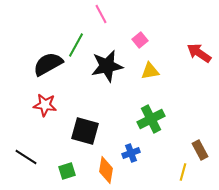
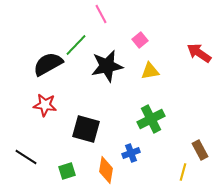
green line: rotated 15 degrees clockwise
black square: moved 1 px right, 2 px up
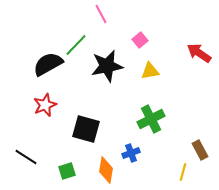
red star: rotated 30 degrees counterclockwise
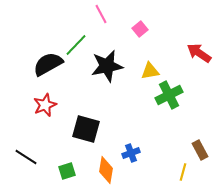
pink square: moved 11 px up
green cross: moved 18 px right, 24 px up
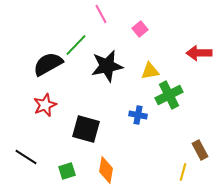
red arrow: rotated 35 degrees counterclockwise
blue cross: moved 7 px right, 38 px up; rotated 30 degrees clockwise
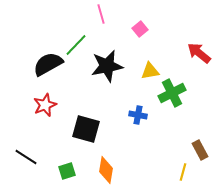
pink line: rotated 12 degrees clockwise
red arrow: rotated 40 degrees clockwise
green cross: moved 3 px right, 2 px up
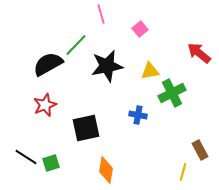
black square: moved 1 px up; rotated 28 degrees counterclockwise
green square: moved 16 px left, 8 px up
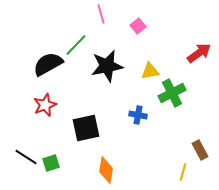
pink square: moved 2 px left, 3 px up
red arrow: rotated 105 degrees clockwise
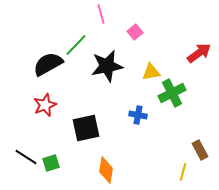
pink square: moved 3 px left, 6 px down
yellow triangle: moved 1 px right, 1 px down
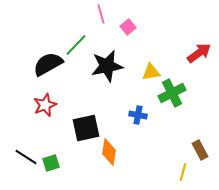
pink square: moved 7 px left, 5 px up
orange diamond: moved 3 px right, 18 px up
